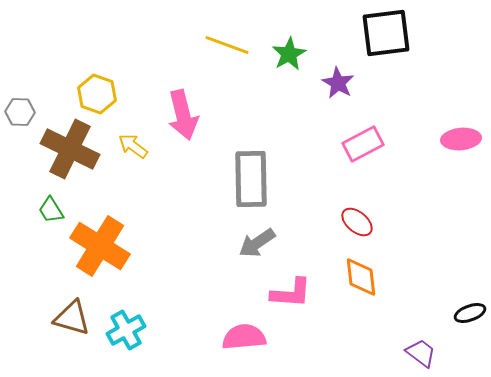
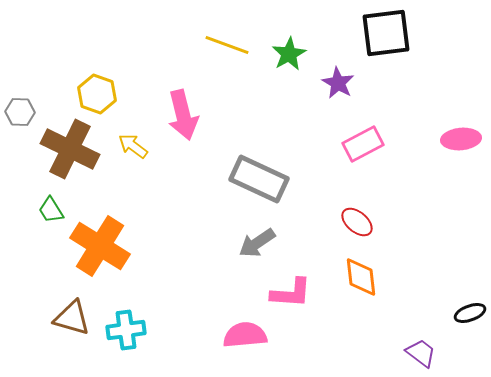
gray rectangle: moved 8 px right; rotated 64 degrees counterclockwise
cyan cross: rotated 21 degrees clockwise
pink semicircle: moved 1 px right, 2 px up
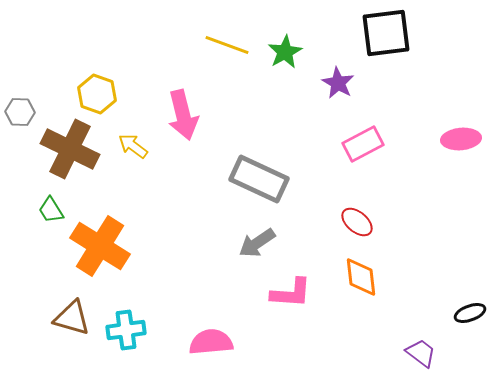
green star: moved 4 px left, 2 px up
pink semicircle: moved 34 px left, 7 px down
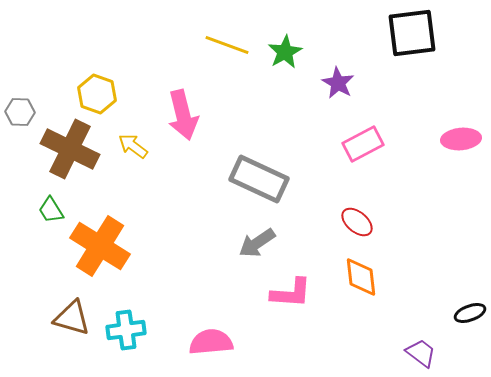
black square: moved 26 px right
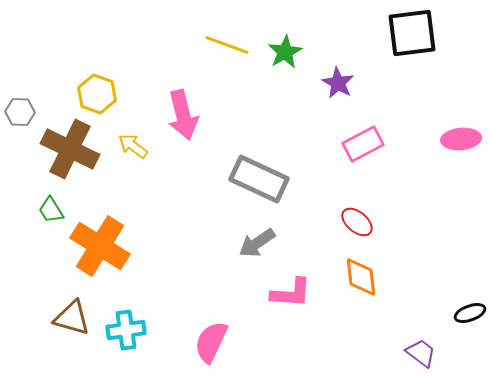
pink semicircle: rotated 60 degrees counterclockwise
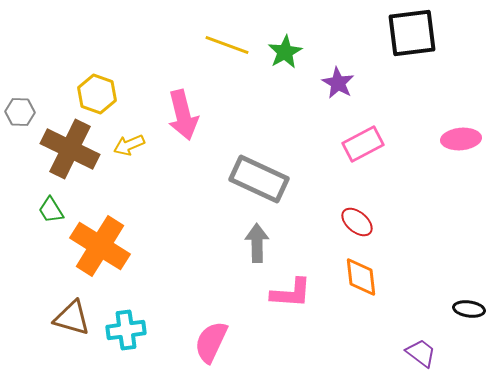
yellow arrow: moved 4 px left, 1 px up; rotated 60 degrees counterclockwise
gray arrow: rotated 123 degrees clockwise
black ellipse: moved 1 px left, 4 px up; rotated 28 degrees clockwise
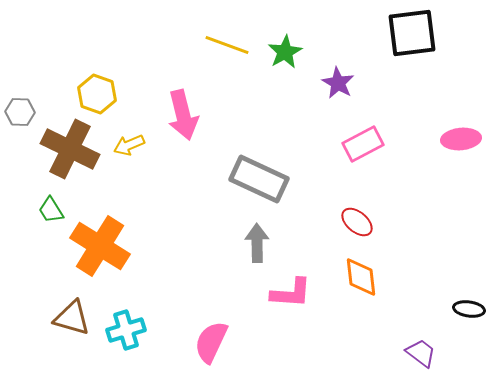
cyan cross: rotated 9 degrees counterclockwise
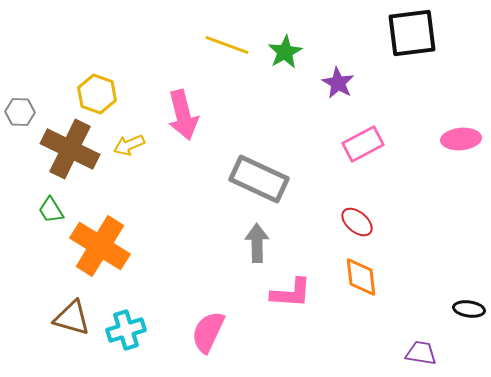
pink semicircle: moved 3 px left, 10 px up
purple trapezoid: rotated 28 degrees counterclockwise
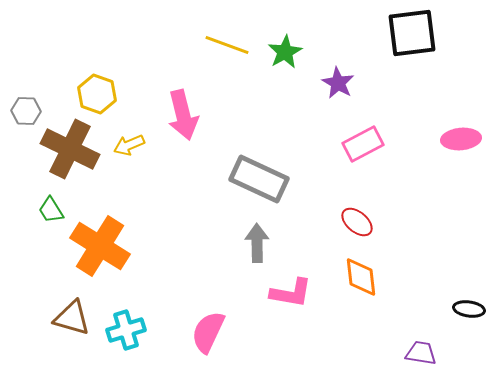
gray hexagon: moved 6 px right, 1 px up
pink L-shape: rotated 6 degrees clockwise
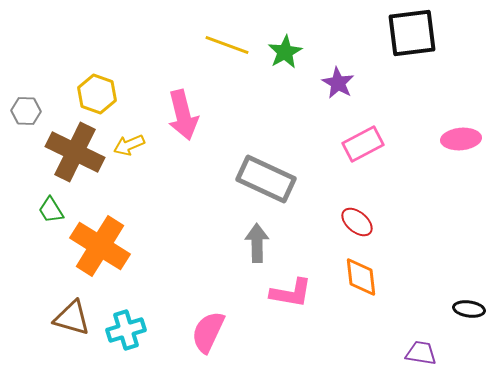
brown cross: moved 5 px right, 3 px down
gray rectangle: moved 7 px right
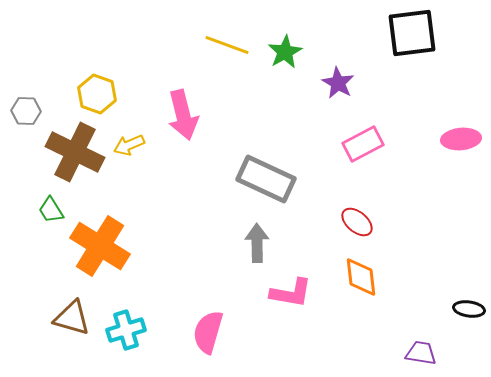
pink semicircle: rotated 9 degrees counterclockwise
